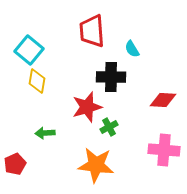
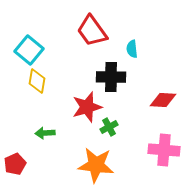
red trapezoid: rotated 32 degrees counterclockwise
cyan semicircle: rotated 24 degrees clockwise
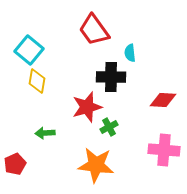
red trapezoid: moved 2 px right, 1 px up
cyan semicircle: moved 2 px left, 4 px down
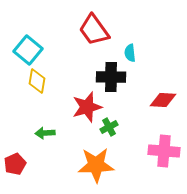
cyan square: moved 1 px left
pink cross: moved 1 px down
orange star: rotated 9 degrees counterclockwise
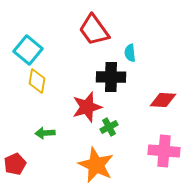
orange star: rotated 27 degrees clockwise
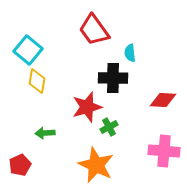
black cross: moved 2 px right, 1 px down
red pentagon: moved 5 px right, 1 px down
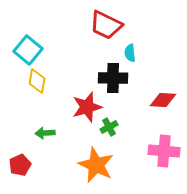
red trapezoid: moved 12 px right, 5 px up; rotated 28 degrees counterclockwise
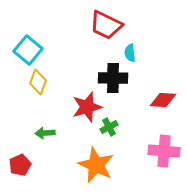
yellow diamond: moved 1 px right, 1 px down; rotated 10 degrees clockwise
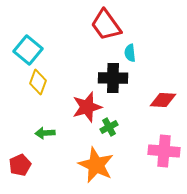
red trapezoid: rotated 28 degrees clockwise
